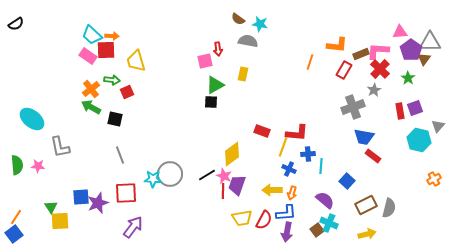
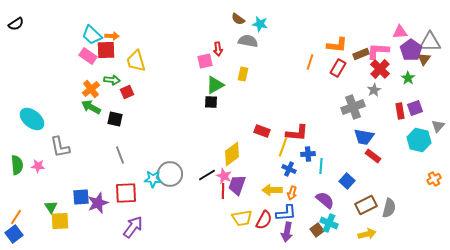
red rectangle at (344, 70): moved 6 px left, 2 px up
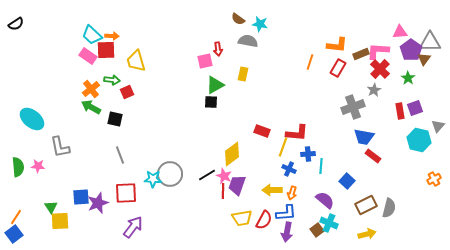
green semicircle at (17, 165): moved 1 px right, 2 px down
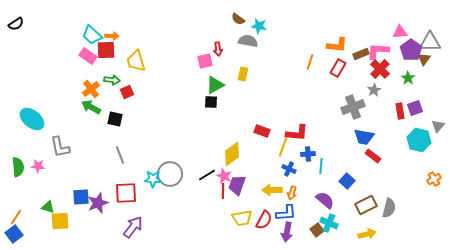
cyan star at (260, 24): moved 1 px left, 2 px down
green triangle at (51, 207): moved 3 px left; rotated 40 degrees counterclockwise
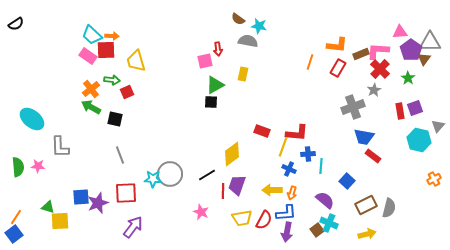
gray L-shape at (60, 147): rotated 10 degrees clockwise
pink star at (224, 176): moved 23 px left, 36 px down
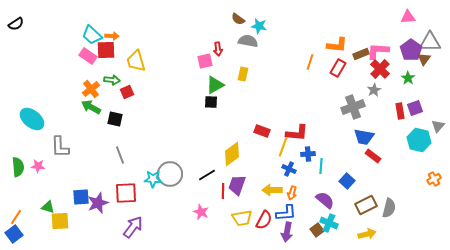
pink triangle at (400, 32): moved 8 px right, 15 px up
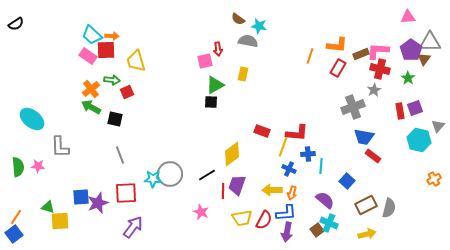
orange line at (310, 62): moved 6 px up
red cross at (380, 69): rotated 30 degrees counterclockwise
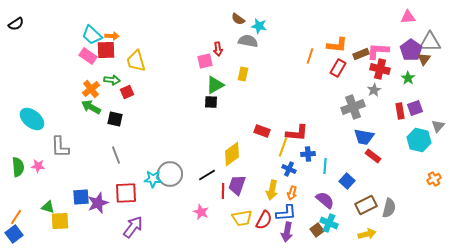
gray line at (120, 155): moved 4 px left
cyan line at (321, 166): moved 4 px right
yellow arrow at (272, 190): rotated 78 degrees counterclockwise
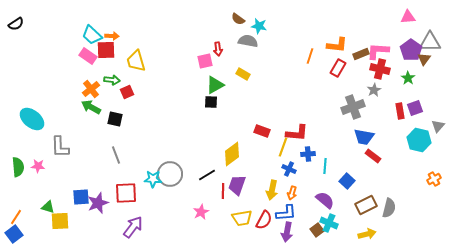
yellow rectangle at (243, 74): rotated 72 degrees counterclockwise
pink star at (201, 212): rotated 21 degrees clockwise
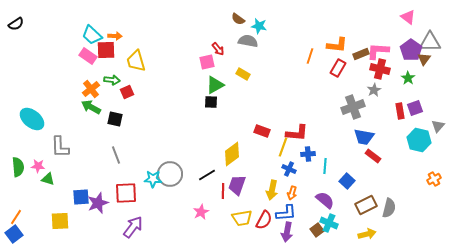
pink triangle at (408, 17): rotated 42 degrees clockwise
orange arrow at (112, 36): moved 3 px right
red arrow at (218, 49): rotated 32 degrees counterclockwise
pink square at (205, 61): moved 2 px right, 1 px down
green triangle at (48, 207): moved 28 px up
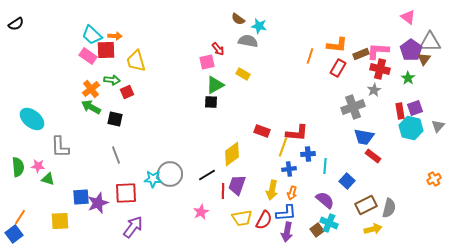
cyan hexagon at (419, 140): moved 8 px left, 12 px up
blue cross at (289, 169): rotated 32 degrees counterclockwise
orange line at (16, 217): moved 4 px right
yellow arrow at (367, 234): moved 6 px right, 5 px up
